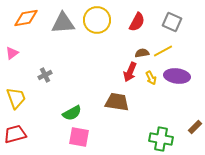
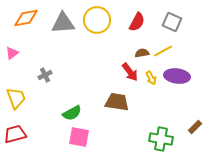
red arrow: rotated 60 degrees counterclockwise
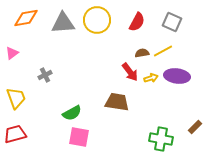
yellow arrow: rotated 80 degrees counterclockwise
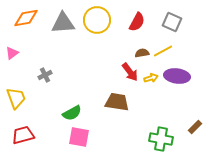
red trapezoid: moved 8 px right, 1 px down
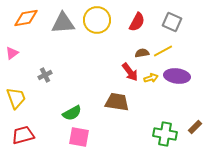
green cross: moved 4 px right, 5 px up
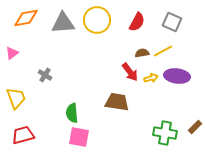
gray cross: rotated 32 degrees counterclockwise
green semicircle: rotated 114 degrees clockwise
green cross: moved 1 px up
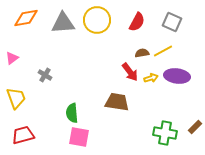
pink triangle: moved 5 px down
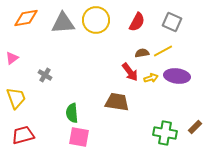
yellow circle: moved 1 px left
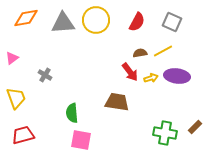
brown semicircle: moved 2 px left
pink square: moved 2 px right, 3 px down
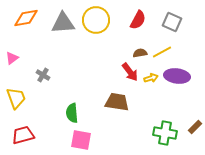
red semicircle: moved 1 px right, 2 px up
yellow line: moved 1 px left, 1 px down
gray cross: moved 2 px left
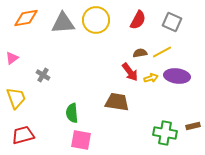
brown rectangle: moved 2 px left, 1 px up; rotated 32 degrees clockwise
